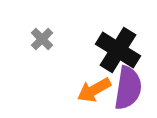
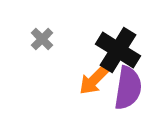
orange arrow: moved 10 px up; rotated 16 degrees counterclockwise
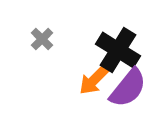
purple semicircle: rotated 30 degrees clockwise
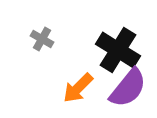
gray cross: rotated 15 degrees counterclockwise
orange arrow: moved 16 px left, 8 px down
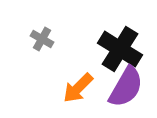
black cross: moved 2 px right, 1 px up
purple semicircle: moved 2 px left, 1 px up; rotated 9 degrees counterclockwise
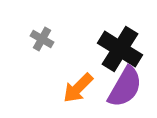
purple semicircle: moved 1 px left
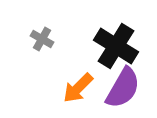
black cross: moved 4 px left, 3 px up
purple semicircle: moved 2 px left, 1 px down
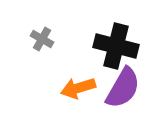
black cross: rotated 18 degrees counterclockwise
orange arrow: rotated 28 degrees clockwise
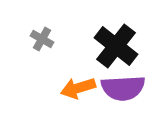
black cross: rotated 24 degrees clockwise
purple semicircle: rotated 57 degrees clockwise
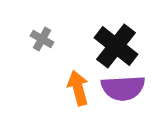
orange arrow: rotated 92 degrees clockwise
